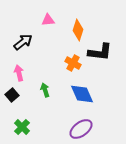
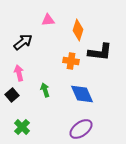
orange cross: moved 2 px left, 2 px up; rotated 21 degrees counterclockwise
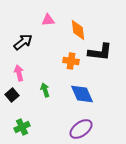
orange diamond: rotated 25 degrees counterclockwise
green cross: rotated 21 degrees clockwise
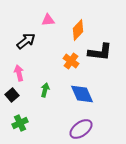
orange diamond: rotated 50 degrees clockwise
black arrow: moved 3 px right, 1 px up
orange cross: rotated 28 degrees clockwise
green arrow: rotated 32 degrees clockwise
green cross: moved 2 px left, 4 px up
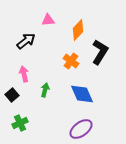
black L-shape: rotated 65 degrees counterclockwise
pink arrow: moved 5 px right, 1 px down
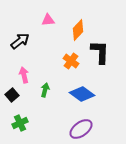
black arrow: moved 6 px left
black L-shape: rotated 30 degrees counterclockwise
pink arrow: moved 1 px down
blue diamond: rotated 30 degrees counterclockwise
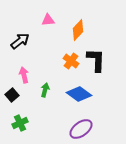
black L-shape: moved 4 px left, 8 px down
blue diamond: moved 3 px left
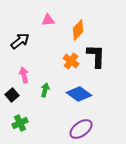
black L-shape: moved 4 px up
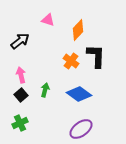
pink triangle: rotated 24 degrees clockwise
pink arrow: moved 3 px left
black square: moved 9 px right
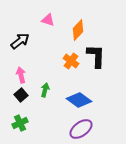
blue diamond: moved 6 px down
